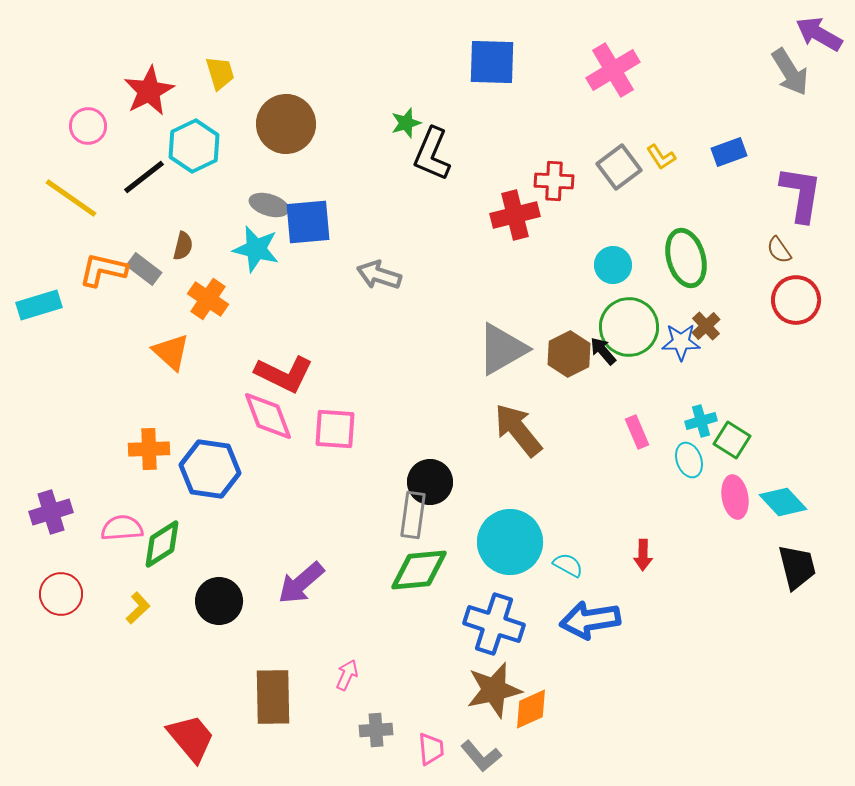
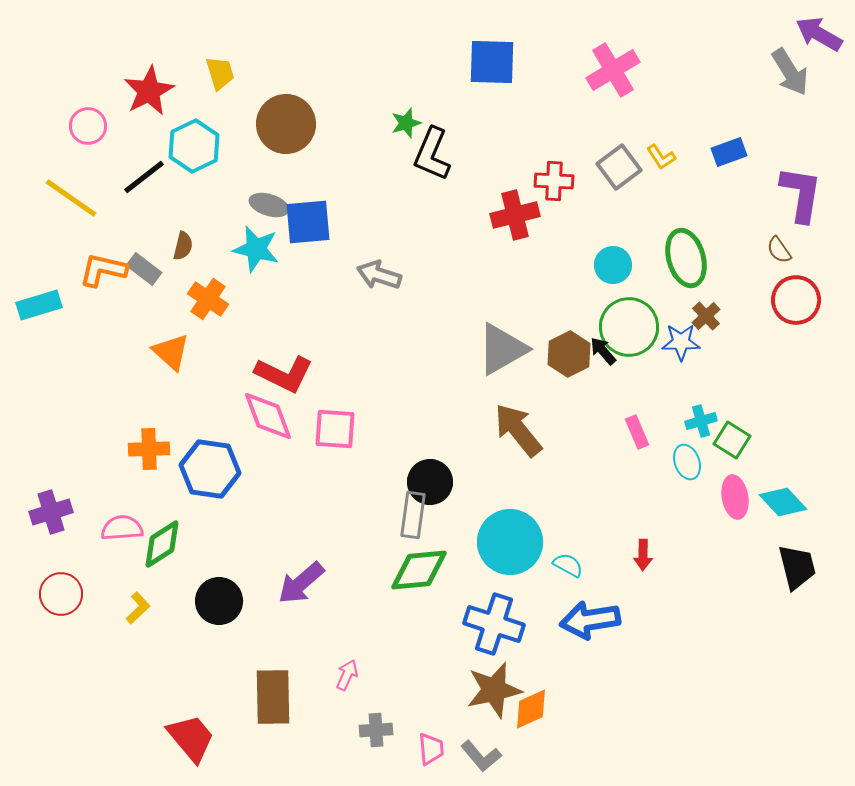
brown cross at (706, 326): moved 10 px up
cyan ellipse at (689, 460): moved 2 px left, 2 px down
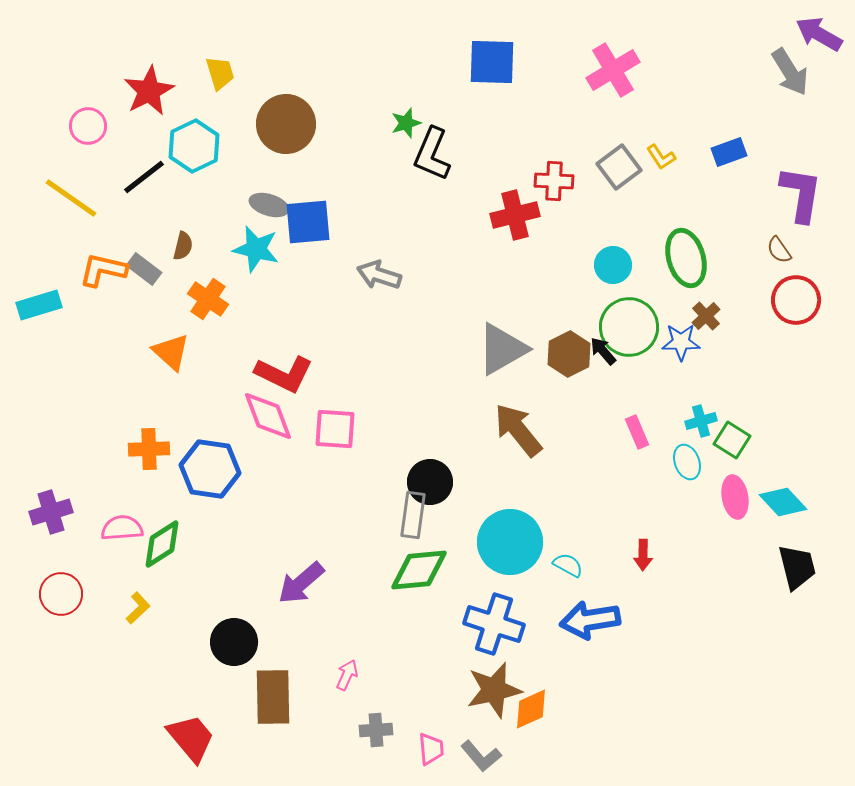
black circle at (219, 601): moved 15 px right, 41 px down
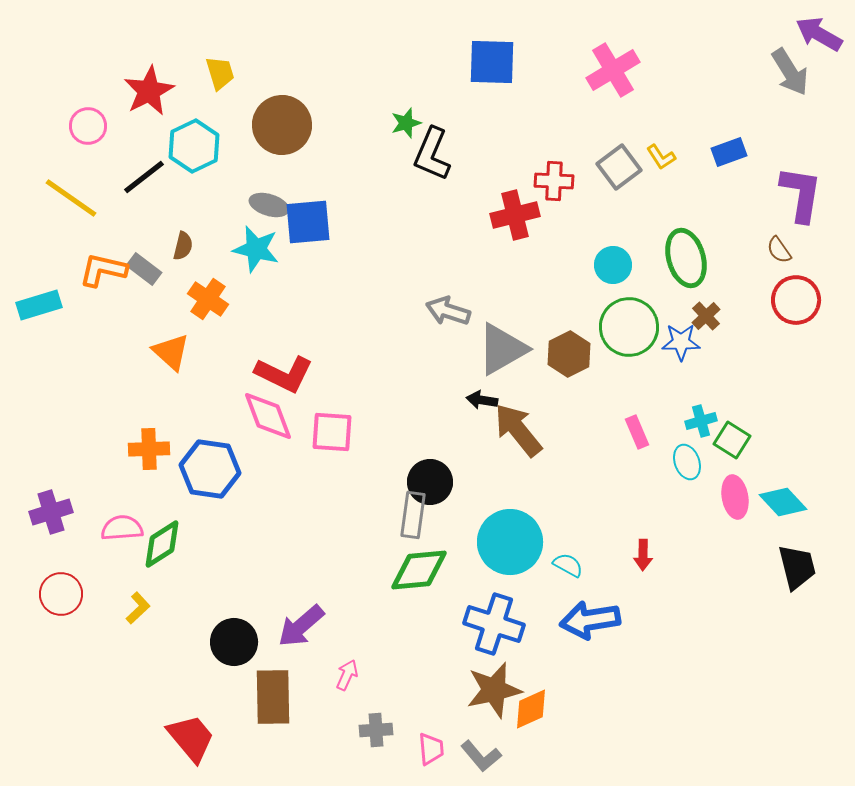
brown circle at (286, 124): moved 4 px left, 1 px down
gray arrow at (379, 275): moved 69 px right, 36 px down
black arrow at (603, 351): moved 121 px left, 49 px down; rotated 40 degrees counterclockwise
pink square at (335, 429): moved 3 px left, 3 px down
purple arrow at (301, 583): moved 43 px down
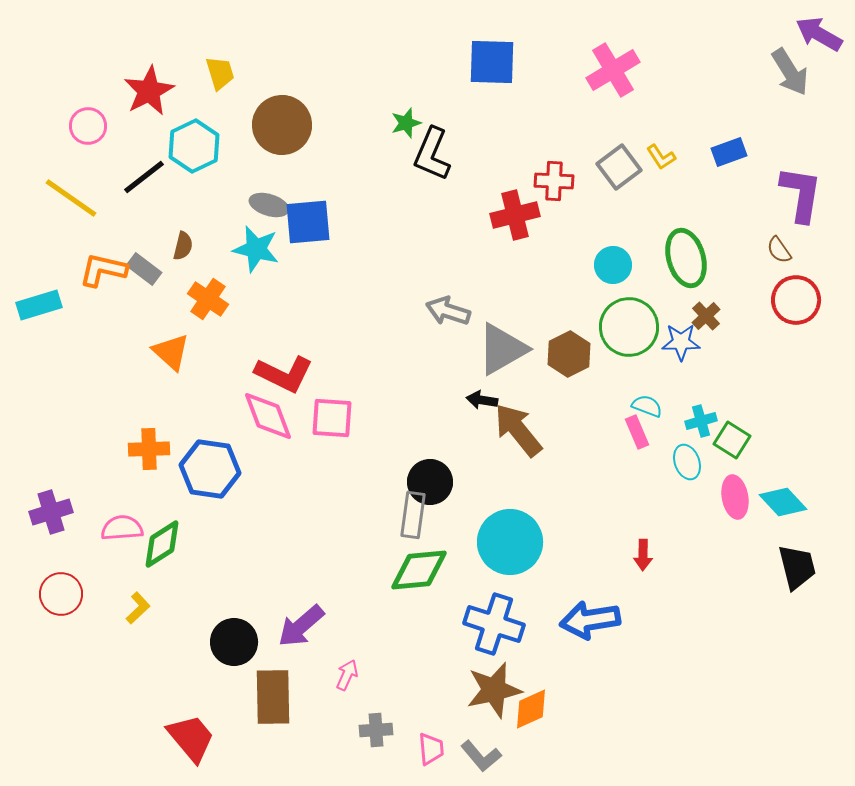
pink square at (332, 432): moved 14 px up
cyan semicircle at (568, 565): moved 79 px right, 159 px up; rotated 8 degrees counterclockwise
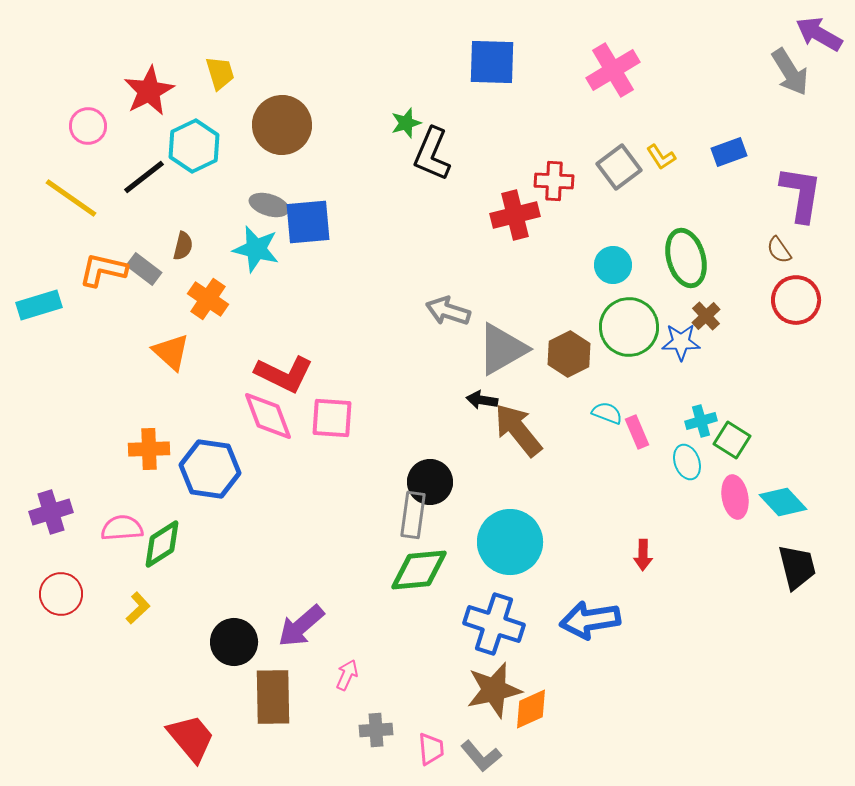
cyan semicircle at (647, 406): moved 40 px left, 7 px down
